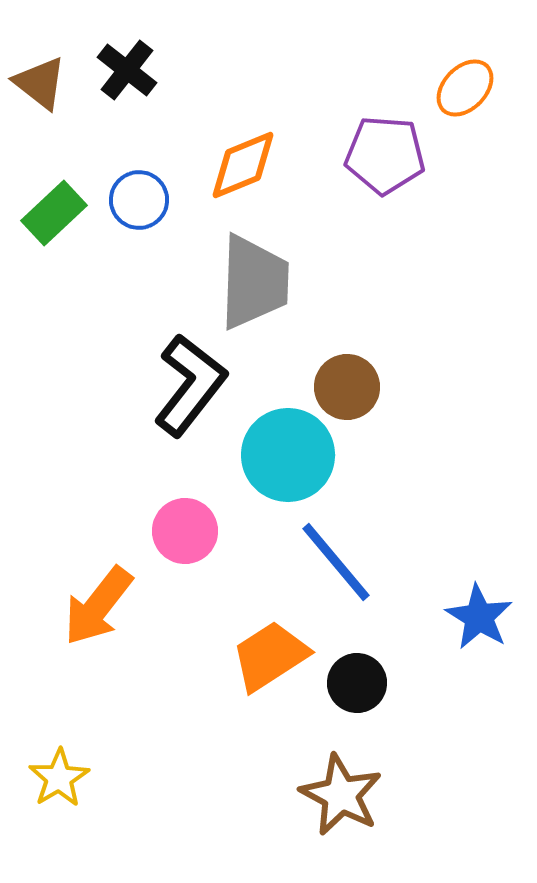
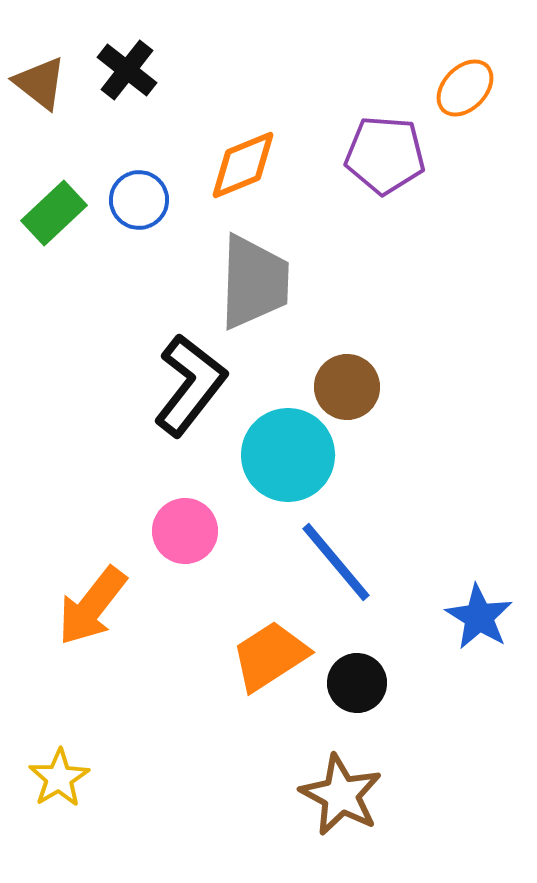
orange arrow: moved 6 px left
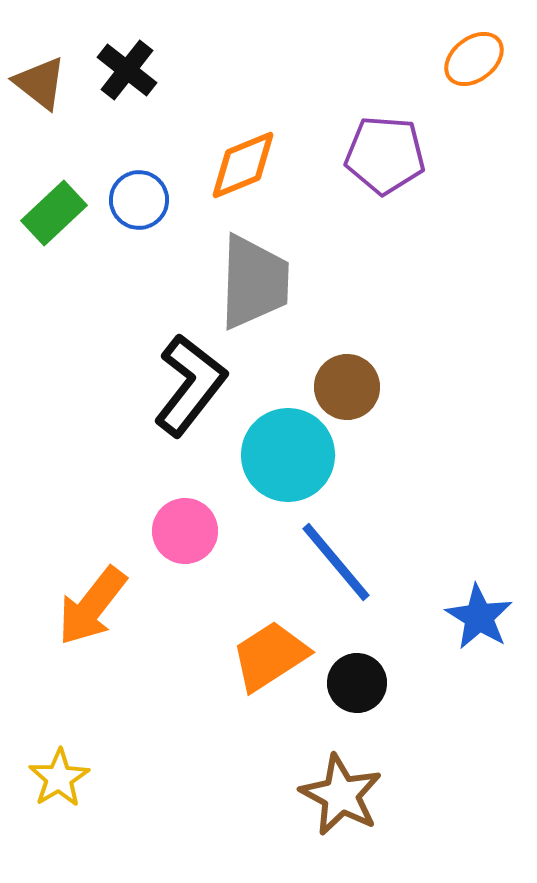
orange ellipse: moved 9 px right, 29 px up; rotated 8 degrees clockwise
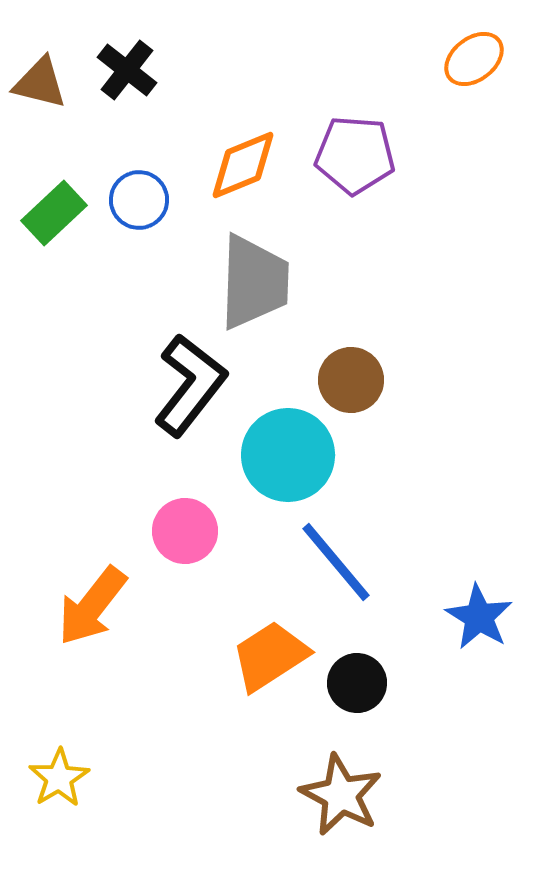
brown triangle: rotated 24 degrees counterclockwise
purple pentagon: moved 30 px left
brown circle: moved 4 px right, 7 px up
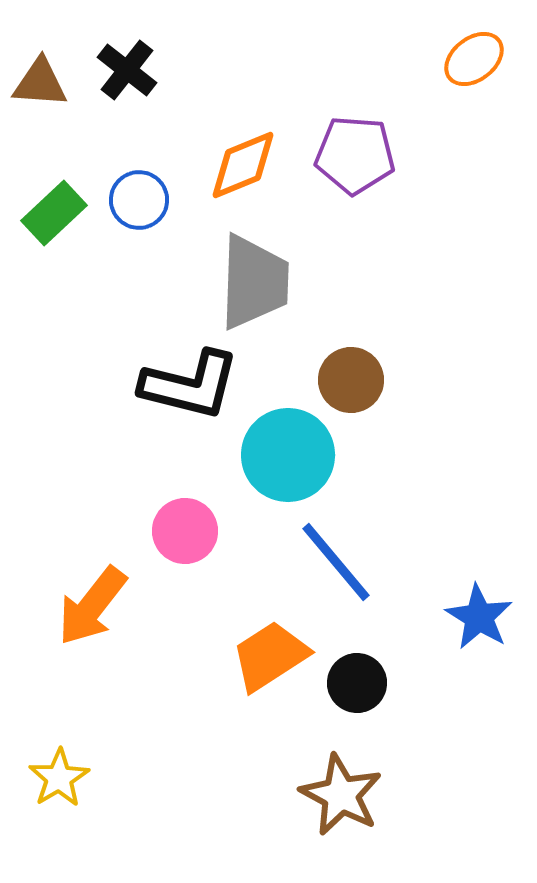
brown triangle: rotated 10 degrees counterclockwise
black L-shape: rotated 66 degrees clockwise
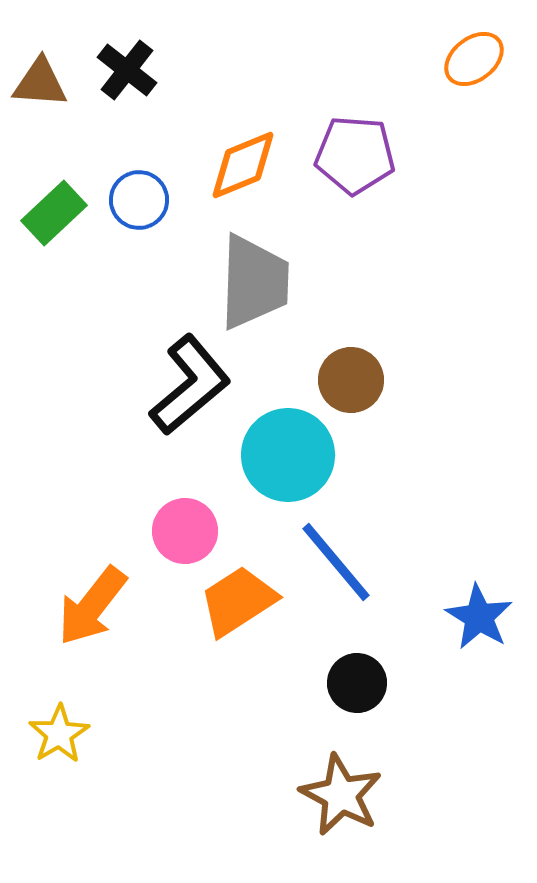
black L-shape: rotated 54 degrees counterclockwise
orange trapezoid: moved 32 px left, 55 px up
yellow star: moved 44 px up
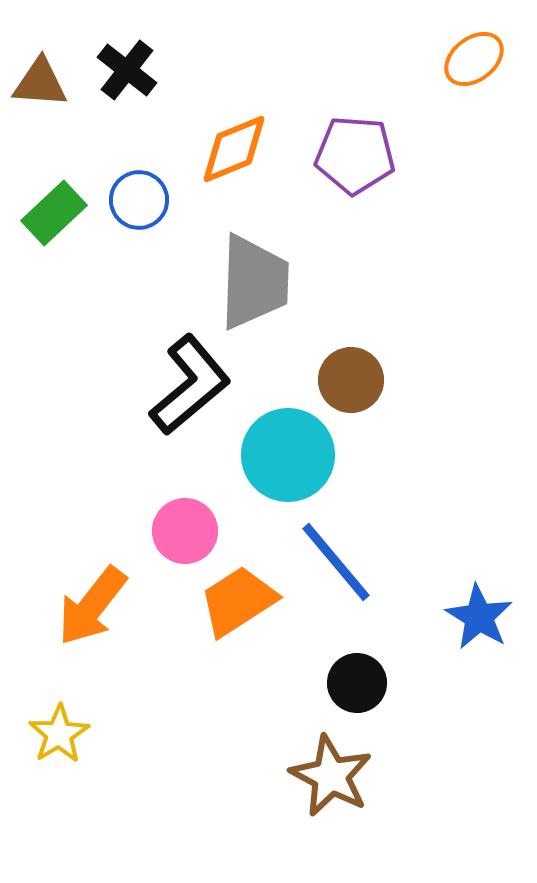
orange diamond: moved 9 px left, 16 px up
brown star: moved 10 px left, 19 px up
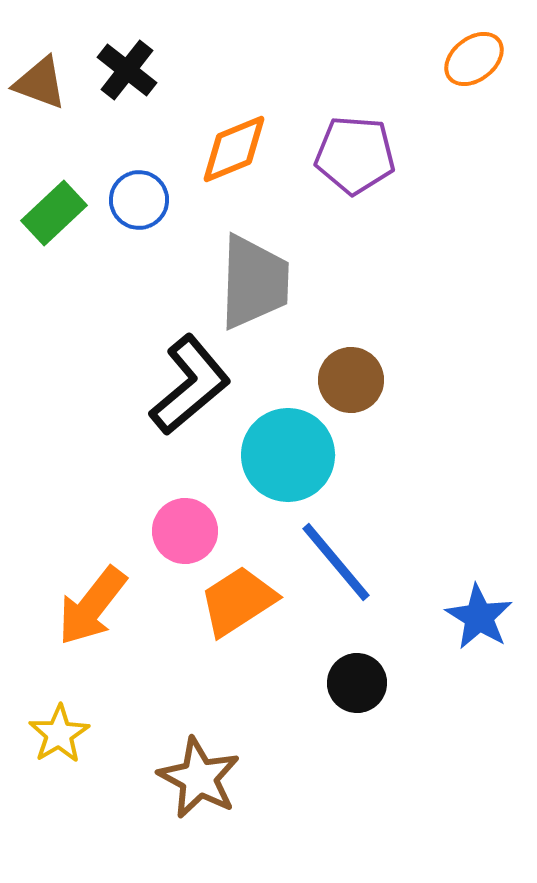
brown triangle: rotated 16 degrees clockwise
brown star: moved 132 px left, 2 px down
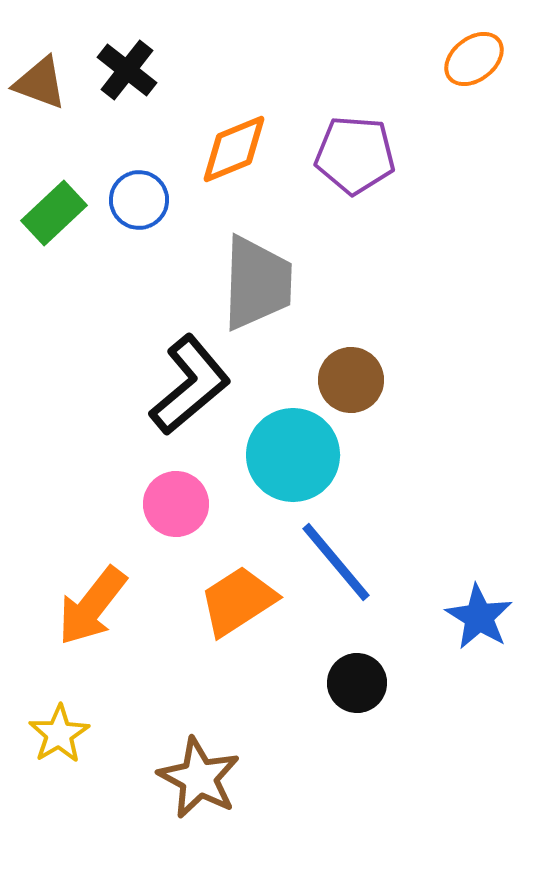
gray trapezoid: moved 3 px right, 1 px down
cyan circle: moved 5 px right
pink circle: moved 9 px left, 27 px up
